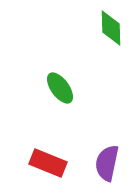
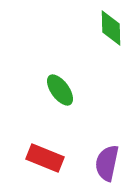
green ellipse: moved 2 px down
red rectangle: moved 3 px left, 5 px up
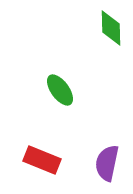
red rectangle: moved 3 px left, 2 px down
